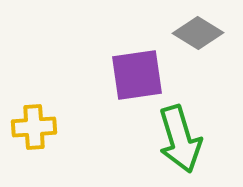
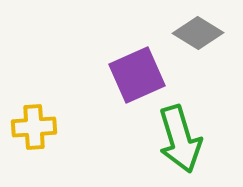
purple square: rotated 16 degrees counterclockwise
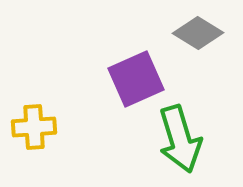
purple square: moved 1 px left, 4 px down
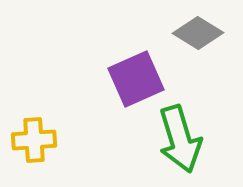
yellow cross: moved 13 px down
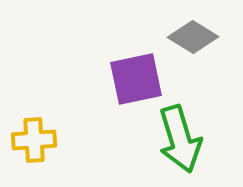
gray diamond: moved 5 px left, 4 px down
purple square: rotated 12 degrees clockwise
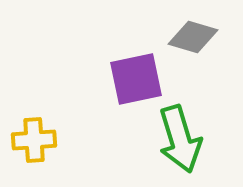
gray diamond: rotated 15 degrees counterclockwise
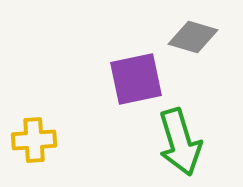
green arrow: moved 3 px down
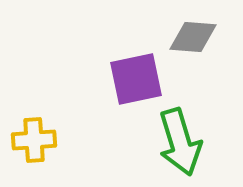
gray diamond: rotated 12 degrees counterclockwise
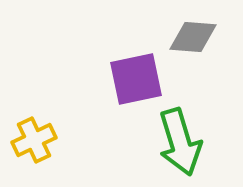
yellow cross: rotated 21 degrees counterclockwise
